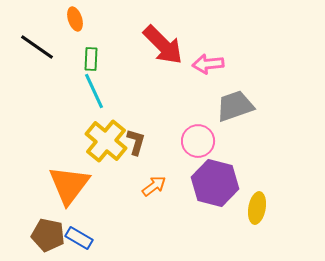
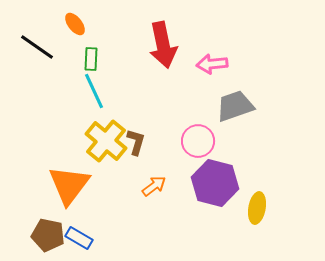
orange ellipse: moved 5 px down; rotated 20 degrees counterclockwise
red arrow: rotated 33 degrees clockwise
pink arrow: moved 4 px right
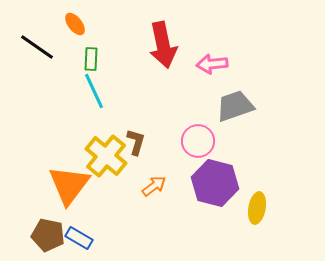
yellow cross: moved 15 px down
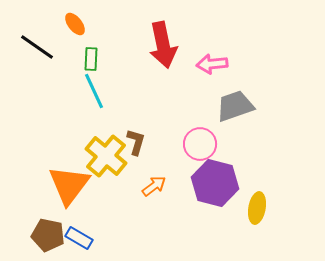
pink circle: moved 2 px right, 3 px down
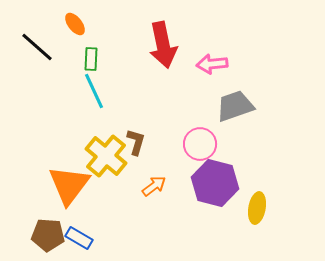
black line: rotated 6 degrees clockwise
brown pentagon: rotated 8 degrees counterclockwise
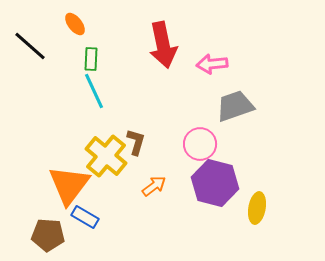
black line: moved 7 px left, 1 px up
blue rectangle: moved 6 px right, 21 px up
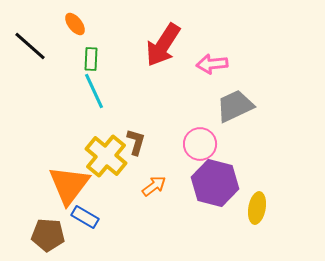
red arrow: rotated 45 degrees clockwise
gray trapezoid: rotated 6 degrees counterclockwise
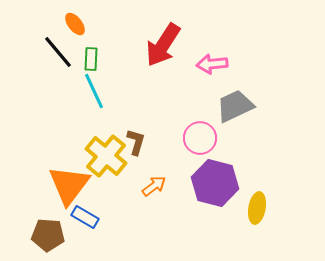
black line: moved 28 px right, 6 px down; rotated 9 degrees clockwise
pink circle: moved 6 px up
